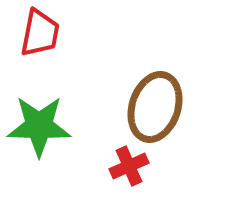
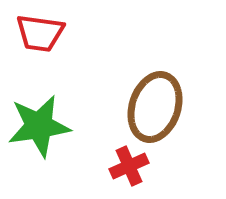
red trapezoid: rotated 87 degrees clockwise
green star: rotated 10 degrees counterclockwise
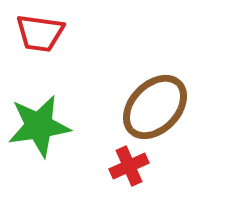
brown ellipse: rotated 26 degrees clockwise
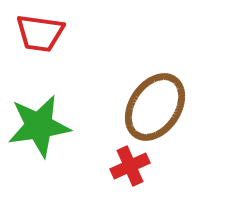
brown ellipse: rotated 10 degrees counterclockwise
red cross: moved 1 px right
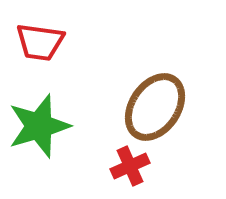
red trapezoid: moved 9 px down
green star: rotated 8 degrees counterclockwise
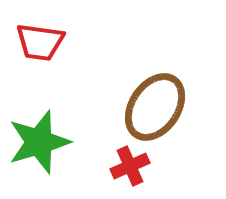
green star: moved 16 px down
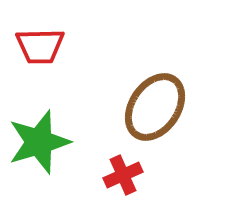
red trapezoid: moved 4 px down; rotated 9 degrees counterclockwise
red cross: moved 7 px left, 9 px down
